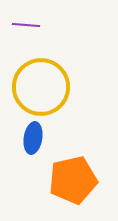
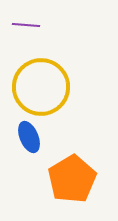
blue ellipse: moved 4 px left, 1 px up; rotated 32 degrees counterclockwise
orange pentagon: moved 1 px left, 1 px up; rotated 18 degrees counterclockwise
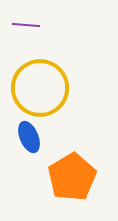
yellow circle: moved 1 px left, 1 px down
orange pentagon: moved 2 px up
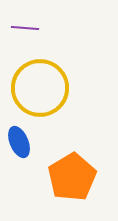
purple line: moved 1 px left, 3 px down
blue ellipse: moved 10 px left, 5 px down
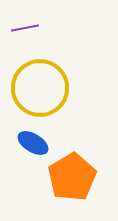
purple line: rotated 16 degrees counterclockwise
blue ellipse: moved 14 px right, 1 px down; rotated 36 degrees counterclockwise
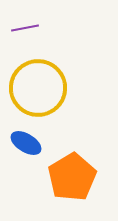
yellow circle: moved 2 px left
blue ellipse: moved 7 px left
